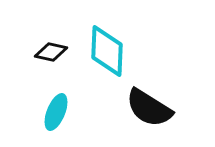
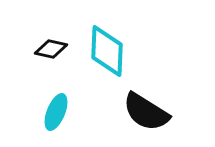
black diamond: moved 3 px up
black semicircle: moved 3 px left, 4 px down
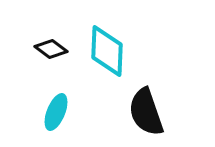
black diamond: rotated 24 degrees clockwise
black semicircle: rotated 39 degrees clockwise
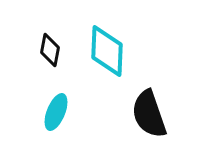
black diamond: moved 1 px left, 1 px down; rotated 64 degrees clockwise
black semicircle: moved 3 px right, 2 px down
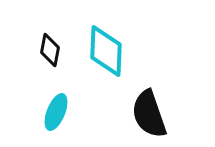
cyan diamond: moved 1 px left
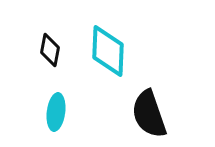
cyan diamond: moved 2 px right
cyan ellipse: rotated 15 degrees counterclockwise
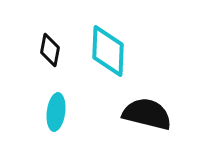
black semicircle: moved 2 px left; rotated 123 degrees clockwise
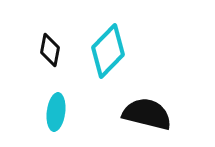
cyan diamond: rotated 42 degrees clockwise
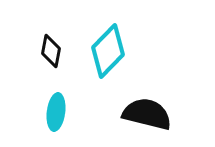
black diamond: moved 1 px right, 1 px down
